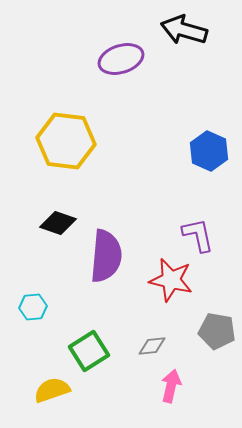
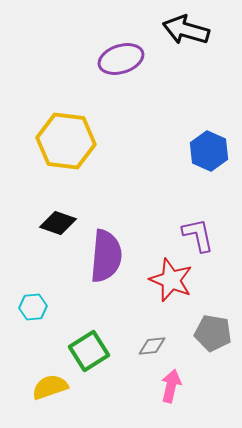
black arrow: moved 2 px right
red star: rotated 9 degrees clockwise
gray pentagon: moved 4 px left, 2 px down
yellow semicircle: moved 2 px left, 3 px up
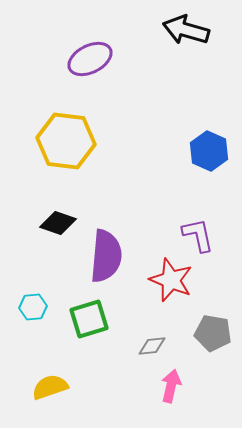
purple ellipse: moved 31 px left; rotated 9 degrees counterclockwise
green square: moved 32 px up; rotated 15 degrees clockwise
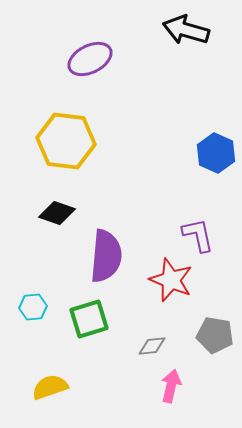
blue hexagon: moved 7 px right, 2 px down
black diamond: moved 1 px left, 10 px up
gray pentagon: moved 2 px right, 2 px down
